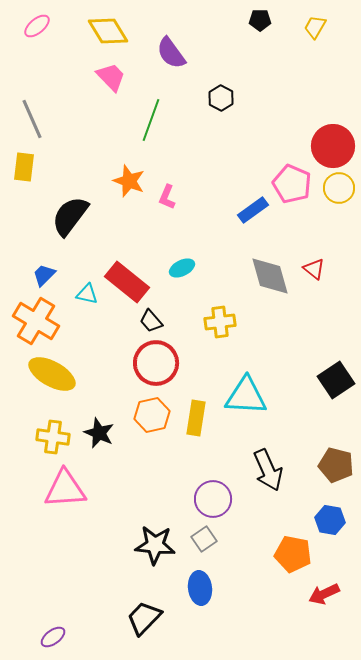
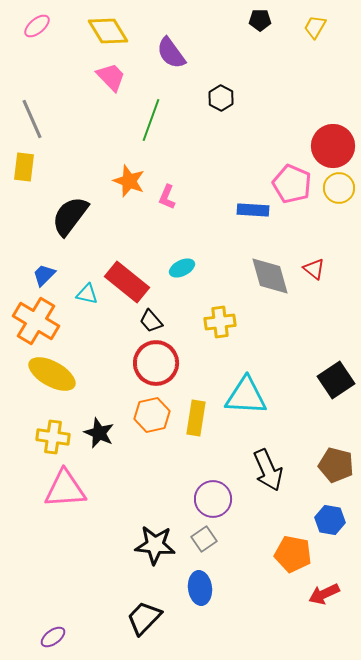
blue rectangle at (253, 210): rotated 40 degrees clockwise
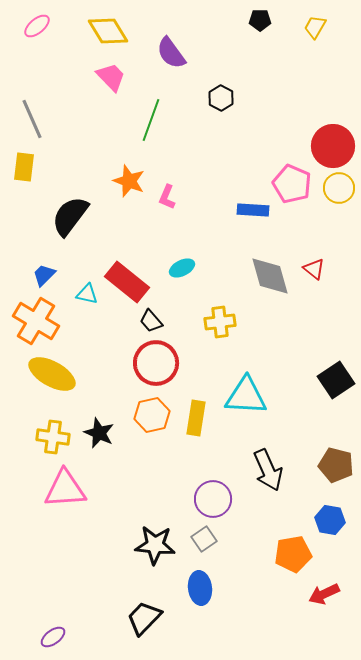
orange pentagon at (293, 554): rotated 21 degrees counterclockwise
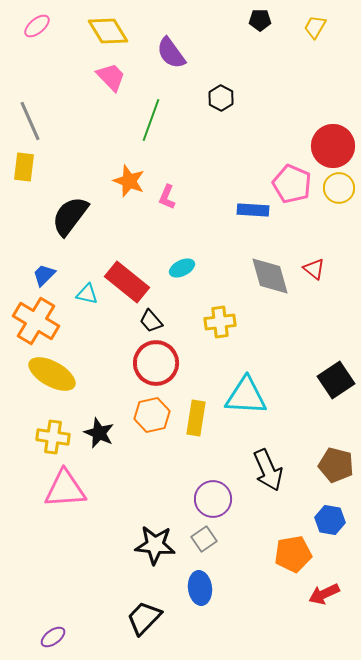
gray line at (32, 119): moved 2 px left, 2 px down
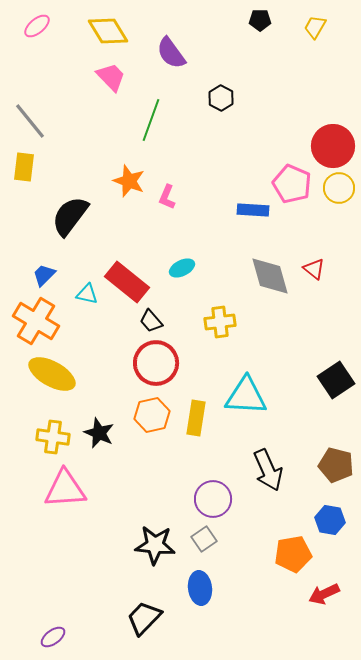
gray line at (30, 121): rotated 15 degrees counterclockwise
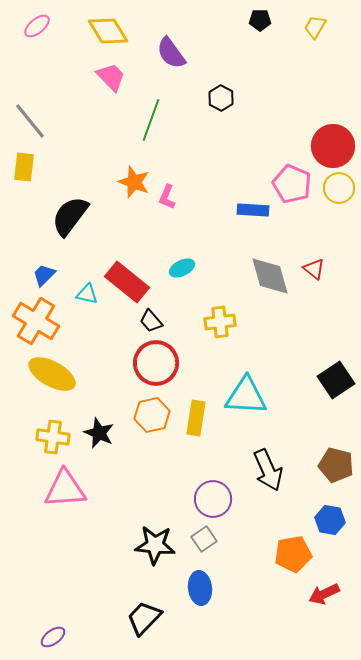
orange star at (129, 181): moved 5 px right, 1 px down
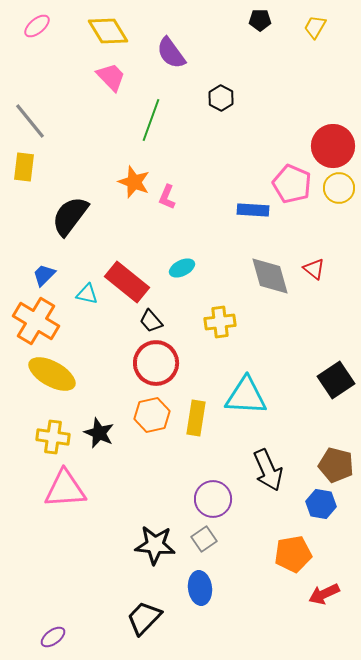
blue hexagon at (330, 520): moved 9 px left, 16 px up
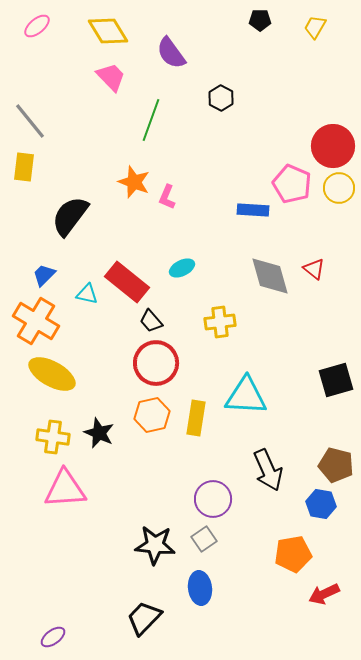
black square at (336, 380): rotated 18 degrees clockwise
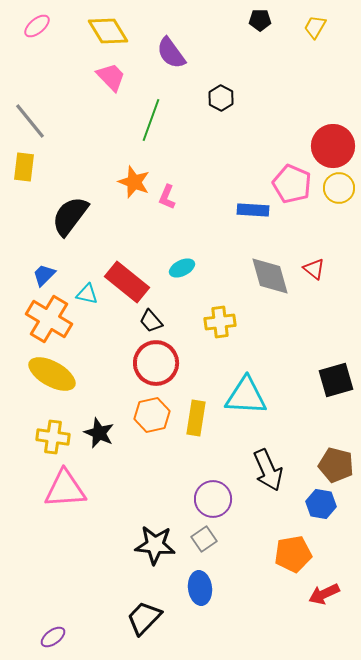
orange cross at (36, 321): moved 13 px right, 2 px up
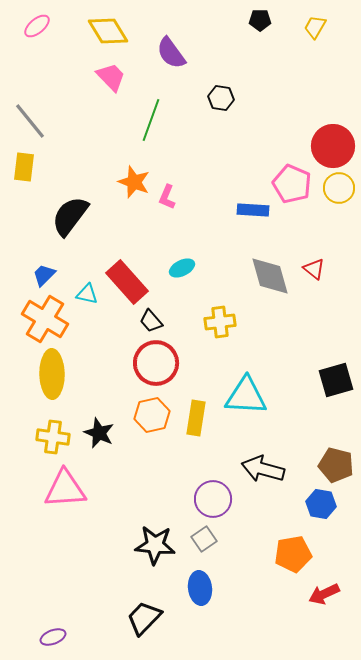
black hexagon at (221, 98): rotated 20 degrees counterclockwise
red rectangle at (127, 282): rotated 9 degrees clockwise
orange cross at (49, 319): moved 4 px left
yellow ellipse at (52, 374): rotated 60 degrees clockwise
black arrow at (268, 470): moved 5 px left, 1 px up; rotated 129 degrees clockwise
purple ellipse at (53, 637): rotated 15 degrees clockwise
